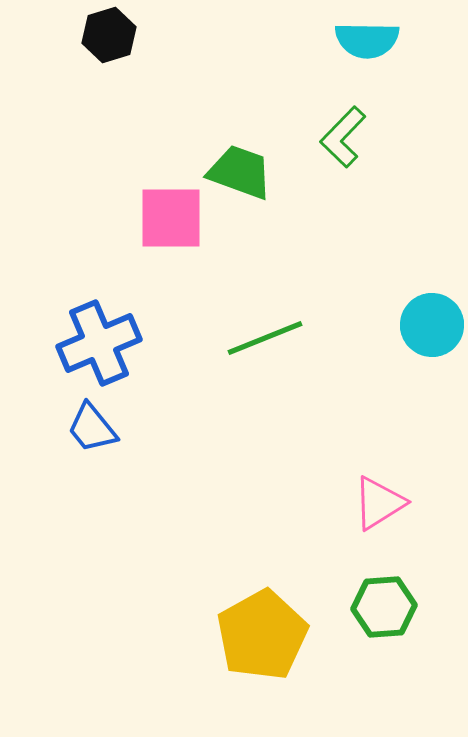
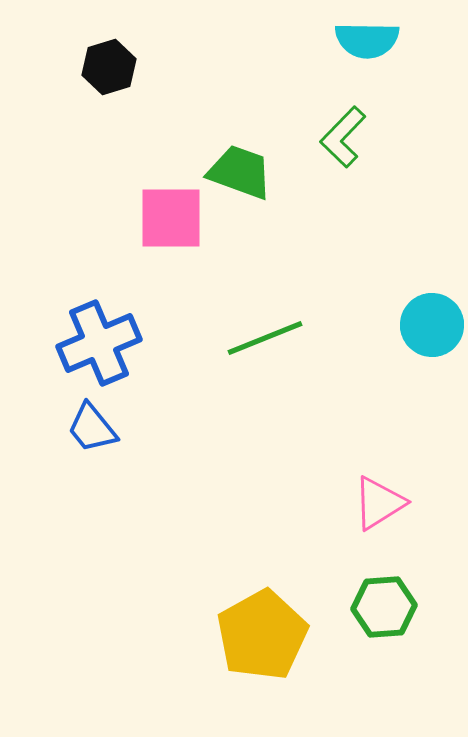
black hexagon: moved 32 px down
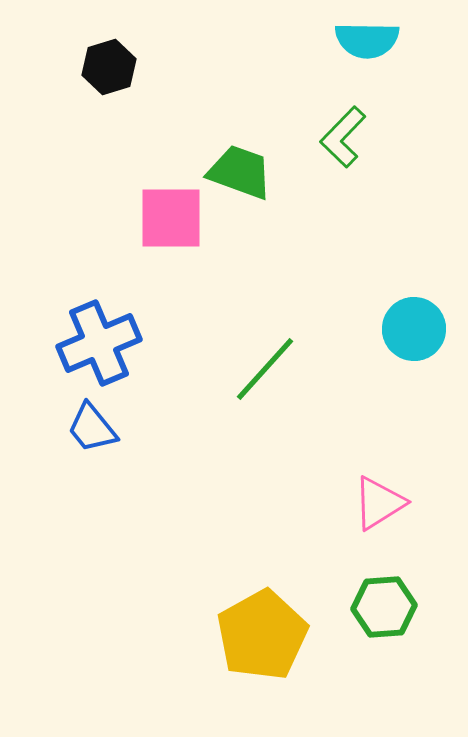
cyan circle: moved 18 px left, 4 px down
green line: moved 31 px down; rotated 26 degrees counterclockwise
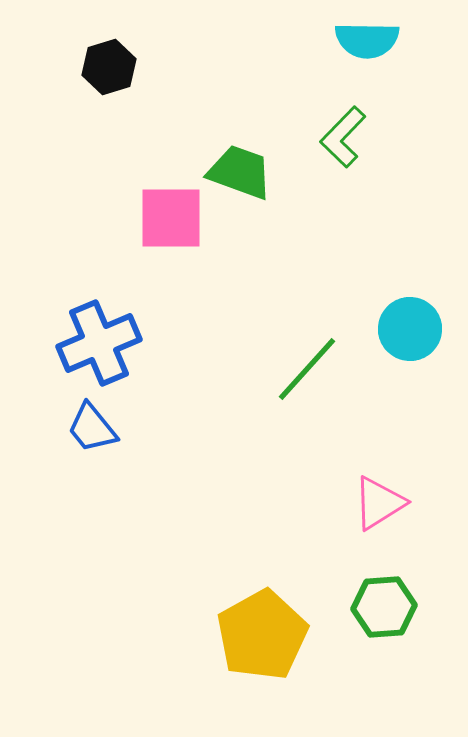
cyan circle: moved 4 px left
green line: moved 42 px right
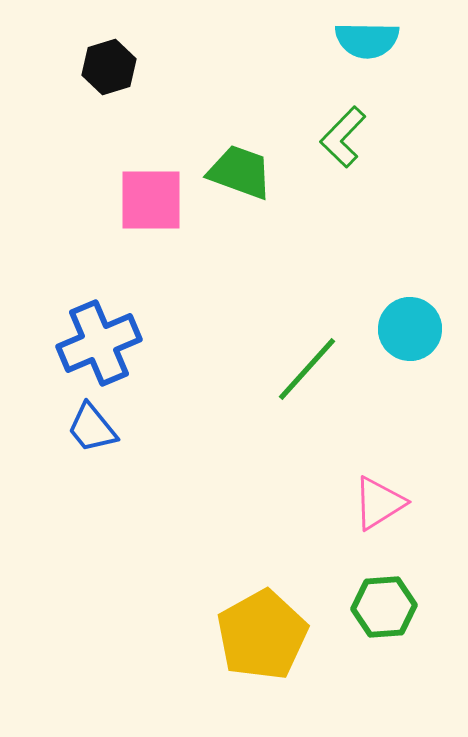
pink square: moved 20 px left, 18 px up
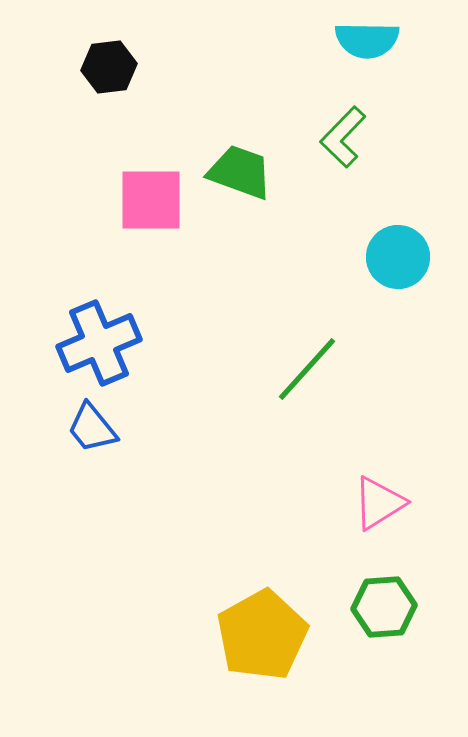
black hexagon: rotated 10 degrees clockwise
cyan circle: moved 12 px left, 72 px up
